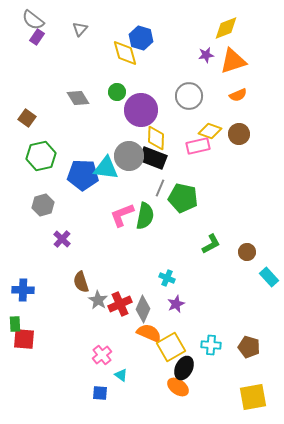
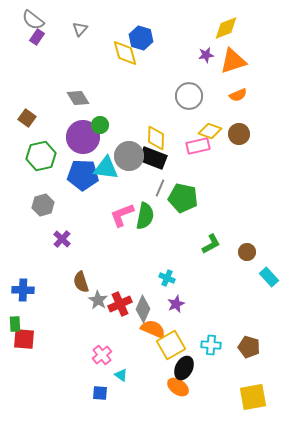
green circle at (117, 92): moved 17 px left, 33 px down
purple circle at (141, 110): moved 58 px left, 27 px down
orange semicircle at (149, 333): moved 4 px right, 4 px up
yellow square at (171, 347): moved 2 px up
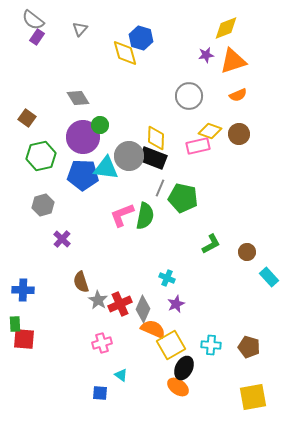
pink cross at (102, 355): moved 12 px up; rotated 24 degrees clockwise
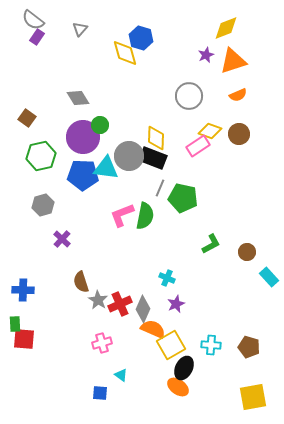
purple star at (206, 55): rotated 14 degrees counterclockwise
pink rectangle at (198, 146): rotated 20 degrees counterclockwise
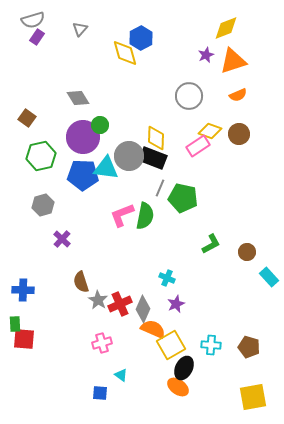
gray semicircle at (33, 20): rotated 55 degrees counterclockwise
blue hexagon at (141, 38): rotated 15 degrees clockwise
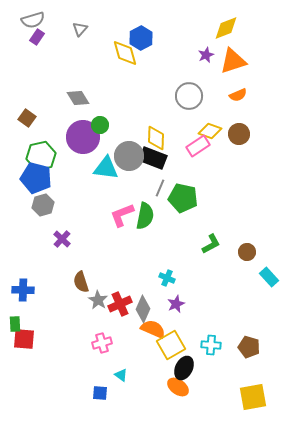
blue pentagon at (83, 175): moved 47 px left, 3 px down; rotated 12 degrees clockwise
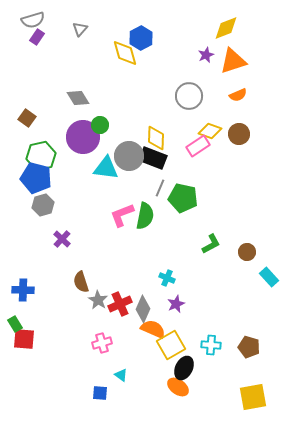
green rectangle at (15, 324): rotated 28 degrees counterclockwise
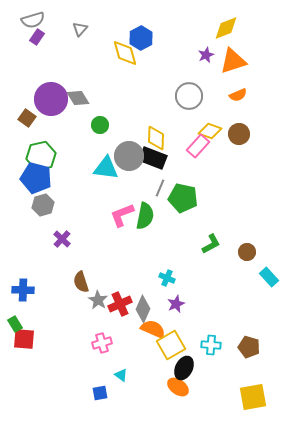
purple circle at (83, 137): moved 32 px left, 38 px up
pink rectangle at (198, 146): rotated 15 degrees counterclockwise
blue square at (100, 393): rotated 14 degrees counterclockwise
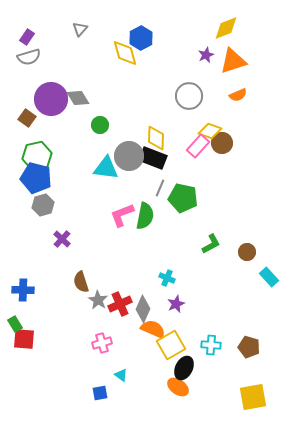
gray semicircle at (33, 20): moved 4 px left, 37 px down
purple rectangle at (37, 37): moved 10 px left
brown circle at (239, 134): moved 17 px left, 9 px down
green hexagon at (41, 156): moved 4 px left
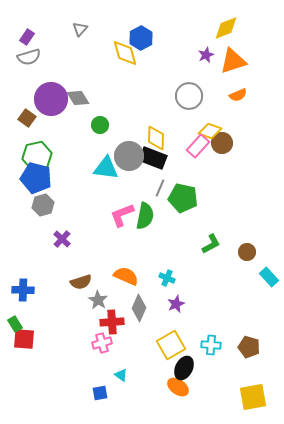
brown semicircle at (81, 282): rotated 90 degrees counterclockwise
red cross at (120, 304): moved 8 px left, 18 px down; rotated 20 degrees clockwise
gray diamond at (143, 309): moved 4 px left, 1 px up
orange semicircle at (153, 329): moved 27 px left, 53 px up
